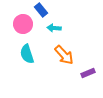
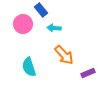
cyan semicircle: moved 2 px right, 13 px down
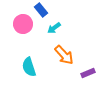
cyan arrow: rotated 40 degrees counterclockwise
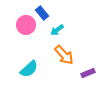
blue rectangle: moved 1 px right, 3 px down
pink circle: moved 3 px right, 1 px down
cyan arrow: moved 3 px right, 2 px down
cyan semicircle: moved 2 px down; rotated 114 degrees counterclockwise
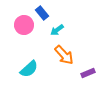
pink circle: moved 2 px left
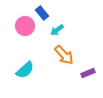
pink circle: moved 1 px right, 1 px down
cyan semicircle: moved 4 px left, 1 px down
